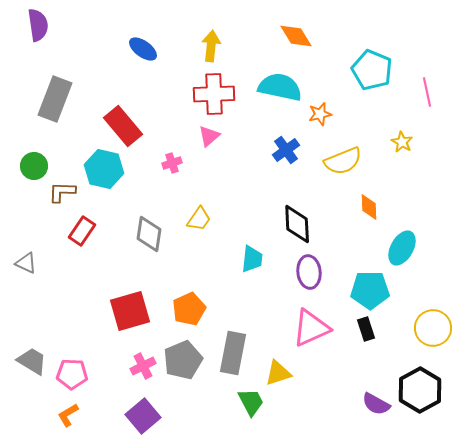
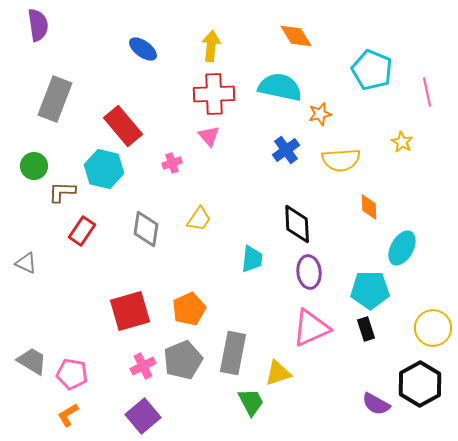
pink triangle at (209, 136): rotated 30 degrees counterclockwise
yellow semicircle at (343, 161): moved 2 px left, 1 px up; rotated 18 degrees clockwise
gray diamond at (149, 234): moved 3 px left, 5 px up
pink pentagon at (72, 374): rotated 8 degrees clockwise
black hexagon at (420, 390): moved 6 px up
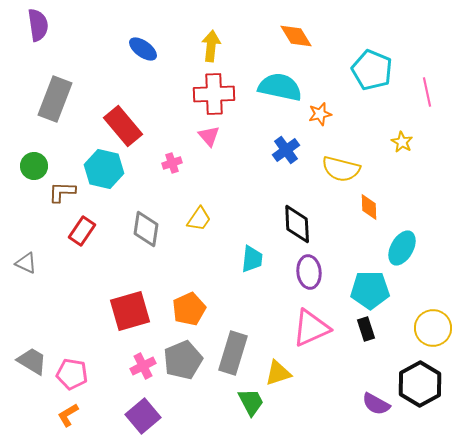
yellow semicircle at (341, 160): moved 9 px down; rotated 18 degrees clockwise
gray rectangle at (233, 353): rotated 6 degrees clockwise
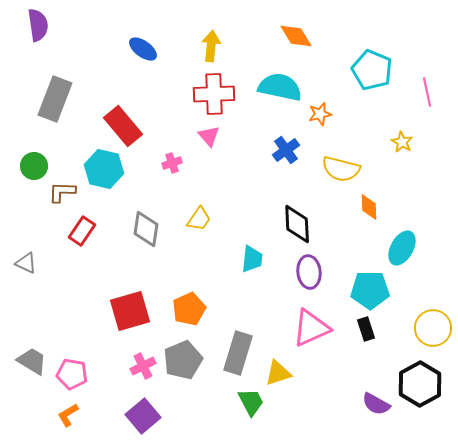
gray rectangle at (233, 353): moved 5 px right
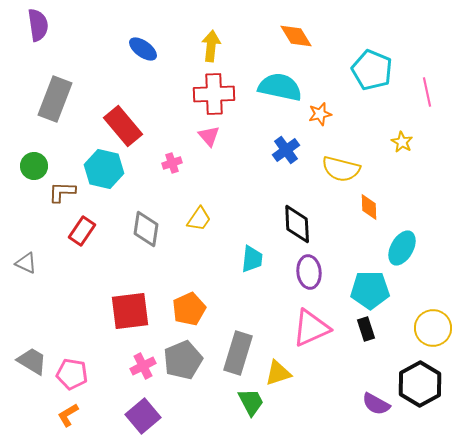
red square at (130, 311): rotated 9 degrees clockwise
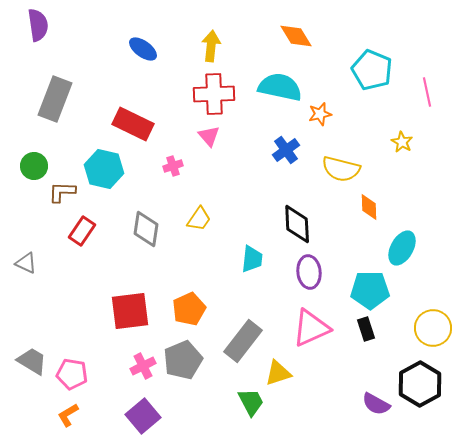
red rectangle at (123, 126): moved 10 px right, 2 px up; rotated 24 degrees counterclockwise
pink cross at (172, 163): moved 1 px right, 3 px down
gray rectangle at (238, 353): moved 5 px right, 12 px up; rotated 21 degrees clockwise
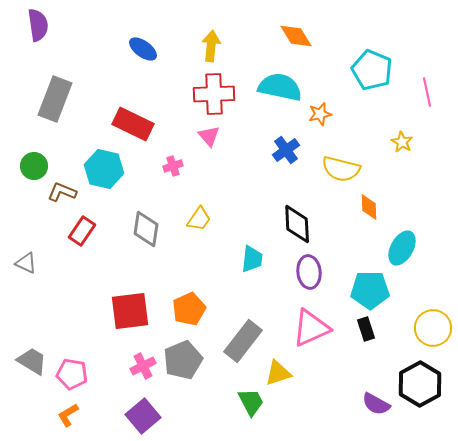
brown L-shape at (62, 192): rotated 20 degrees clockwise
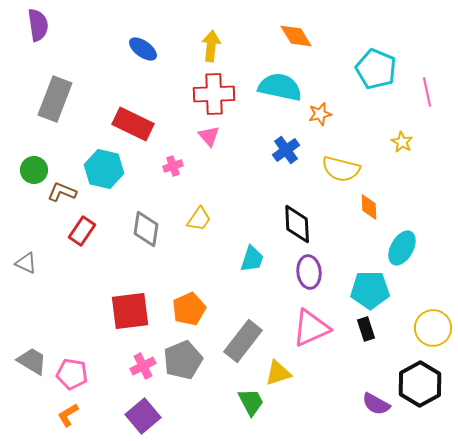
cyan pentagon at (372, 70): moved 4 px right, 1 px up
green circle at (34, 166): moved 4 px down
cyan trapezoid at (252, 259): rotated 12 degrees clockwise
